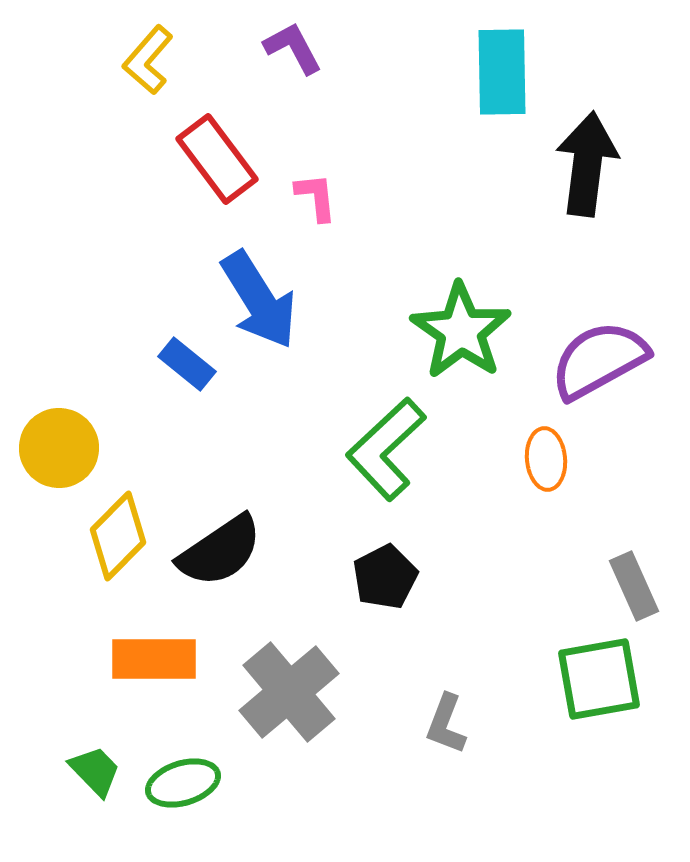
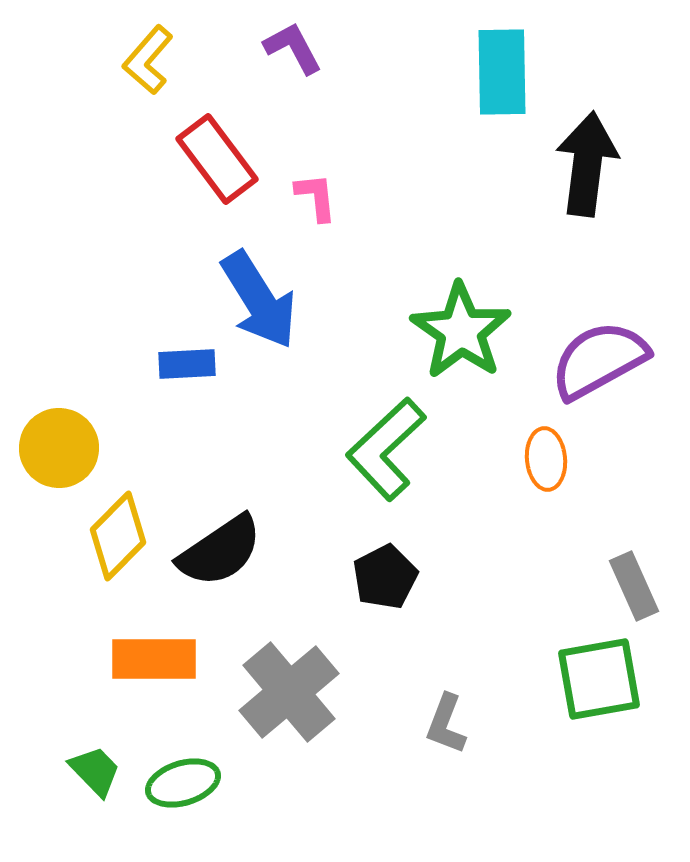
blue rectangle: rotated 42 degrees counterclockwise
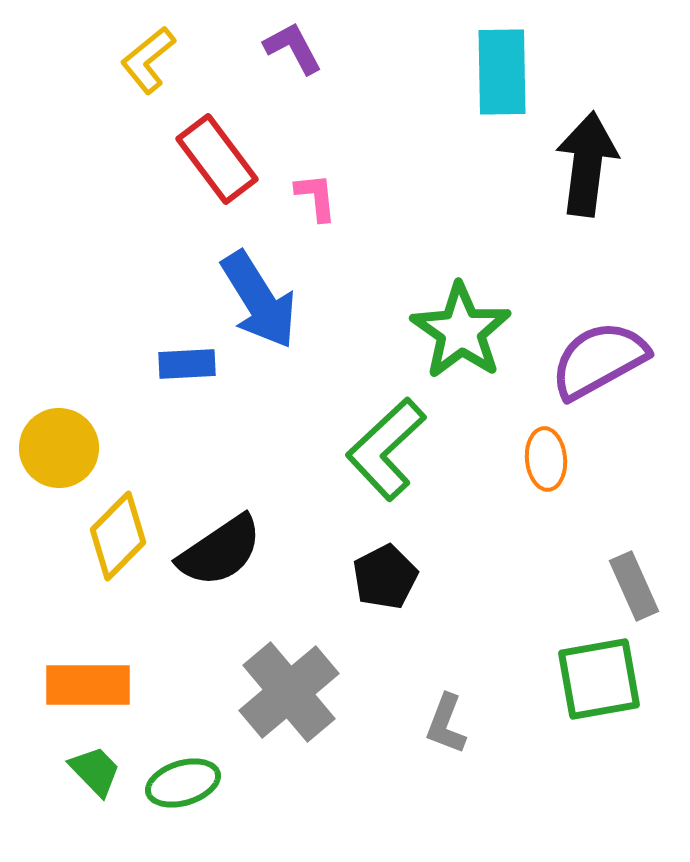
yellow L-shape: rotated 10 degrees clockwise
orange rectangle: moved 66 px left, 26 px down
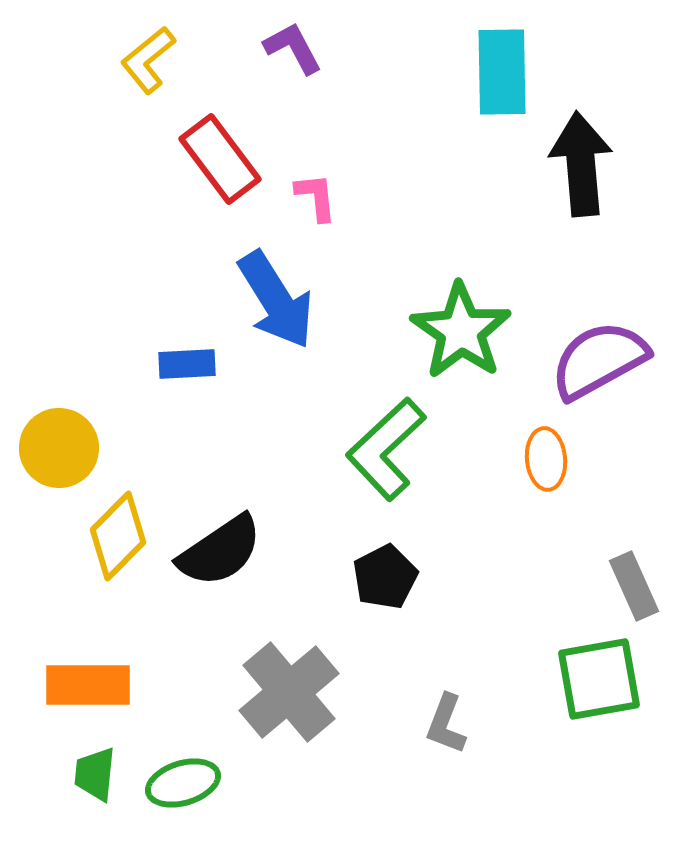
red rectangle: moved 3 px right
black arrow: moved 6 px left; rotated 12 degrees counterclockwise
blue arrow: moved 17 px right
green trapezoid: moved 3 px down; rotated 130 degrees counterclockwise
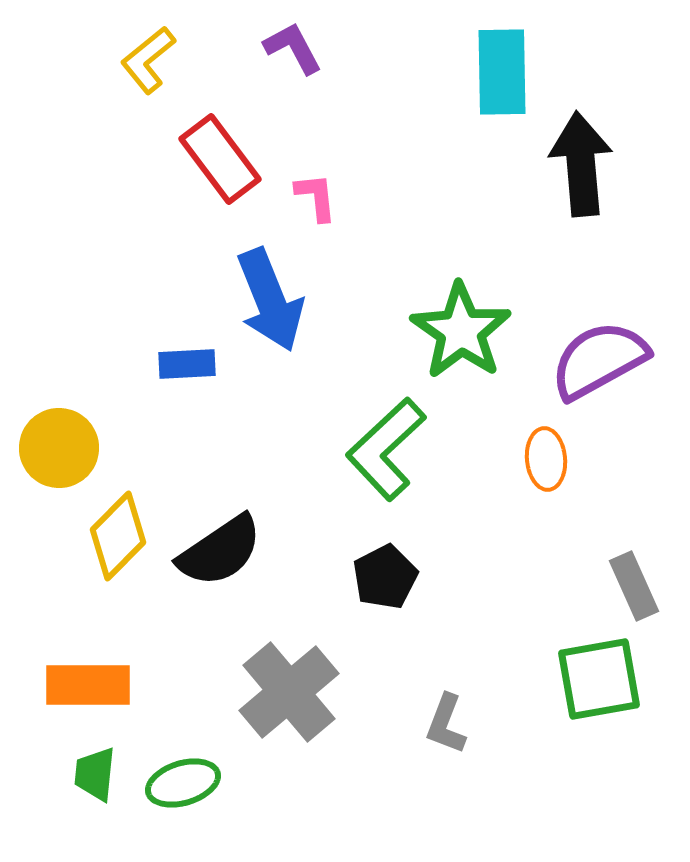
blue arrow: moved 6 px left; rotated 10 degrees clockwise
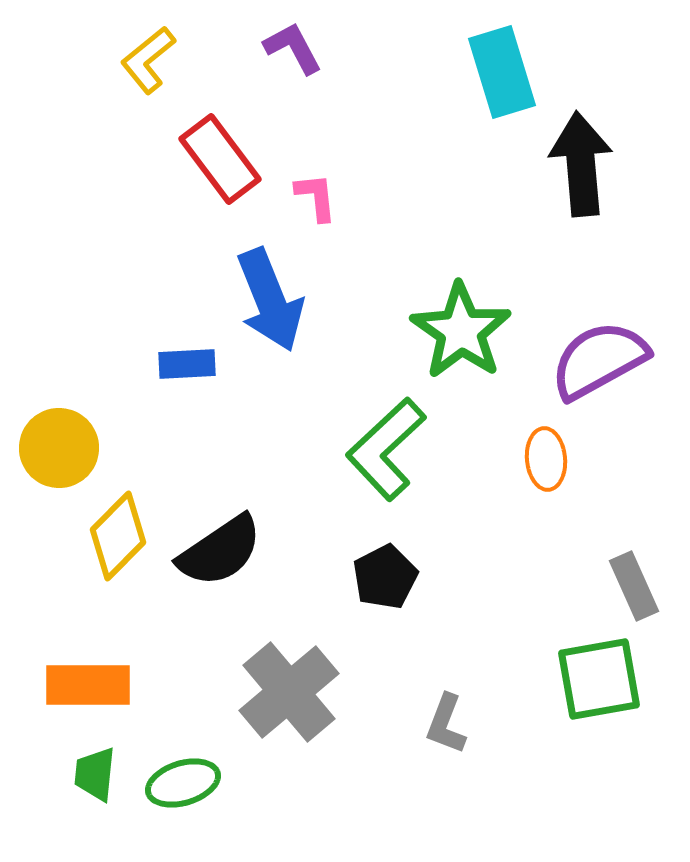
cyan rectangle: rotated 16 degrees counterclockwise
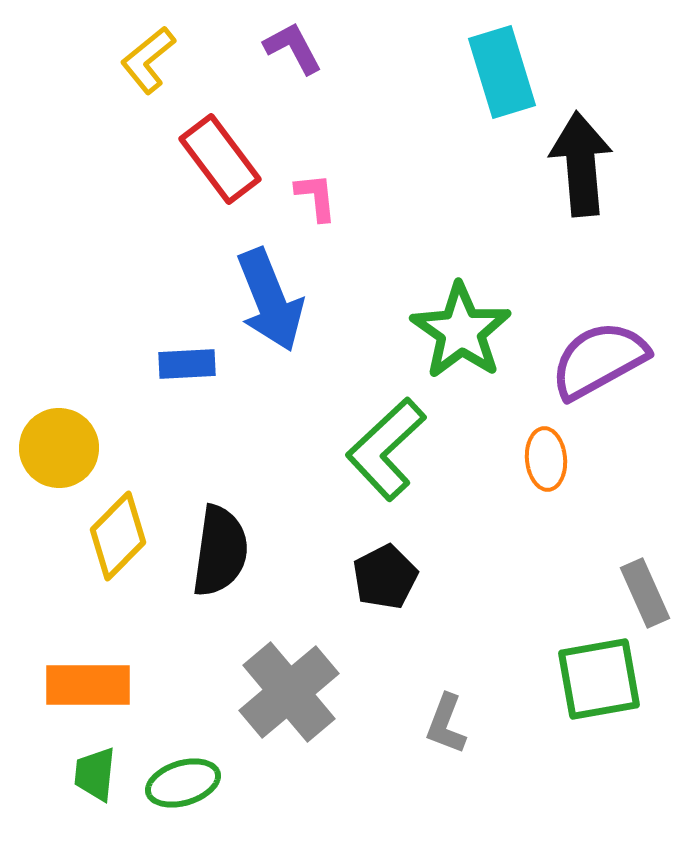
black semicircle: rotated 48 degrees counterclockwise
gray rectangle: moved 11 px right, 7 px down
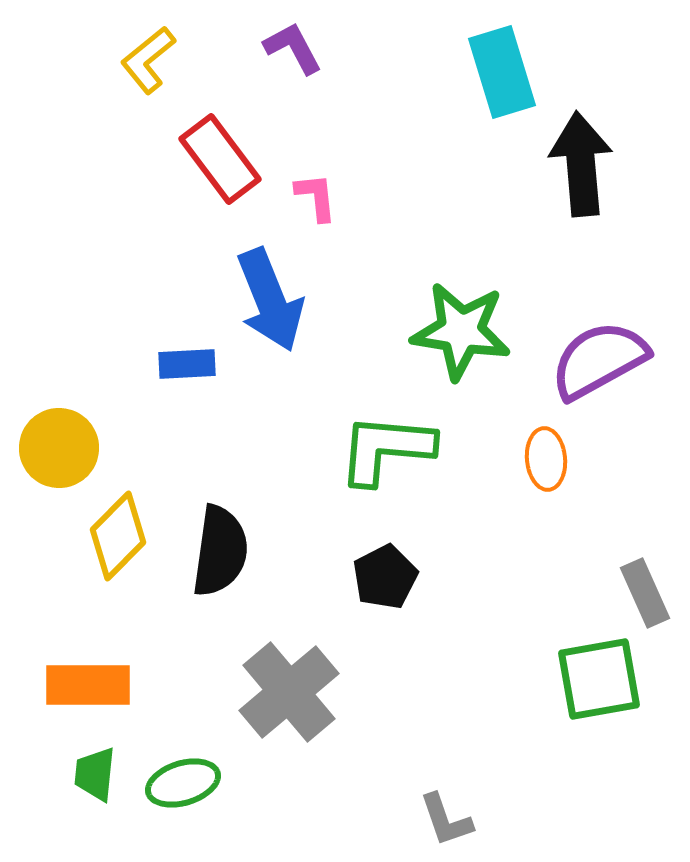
green star: rotated 26 degrees counterclockwise
green L-shape: rotated 48 degrees clockwise
gray L-shape: moved 96 px down; rotated 40 degrees counterclockwise
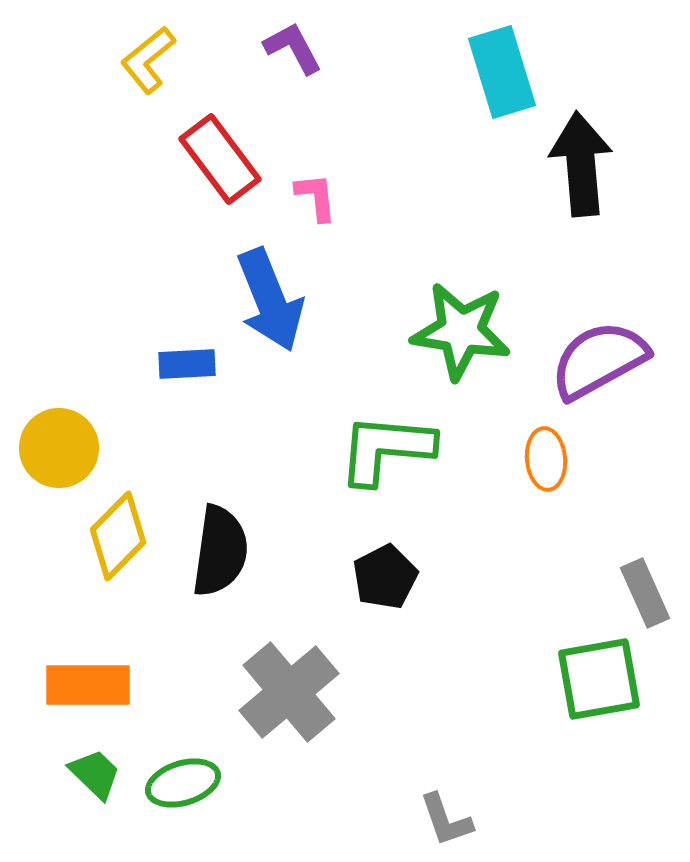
green trapezoid: rotated 128 degrees clockwise
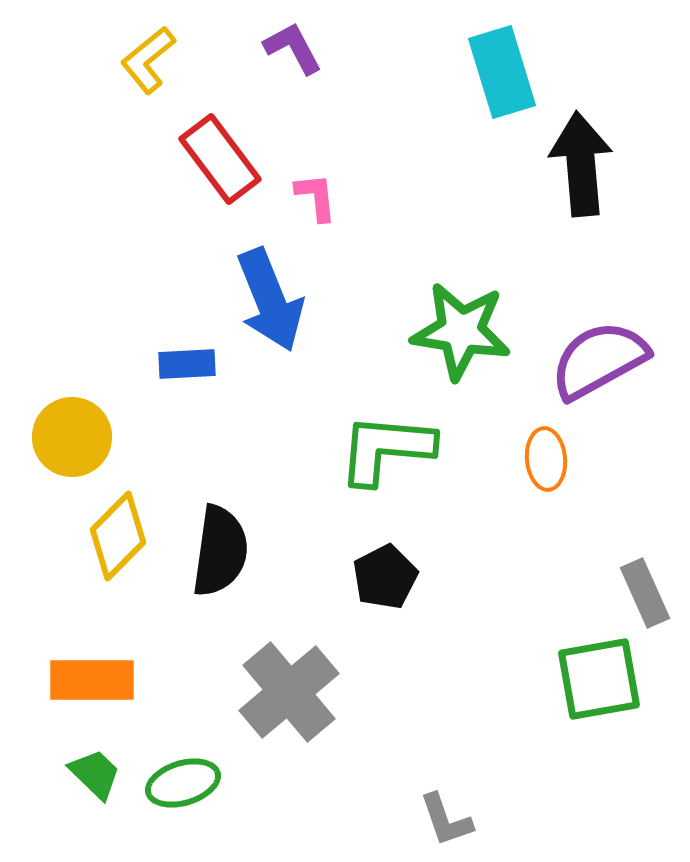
yellow circle: moved 13 px right, 11 px up
orange rectangle: moved 4 px right, 5 px up
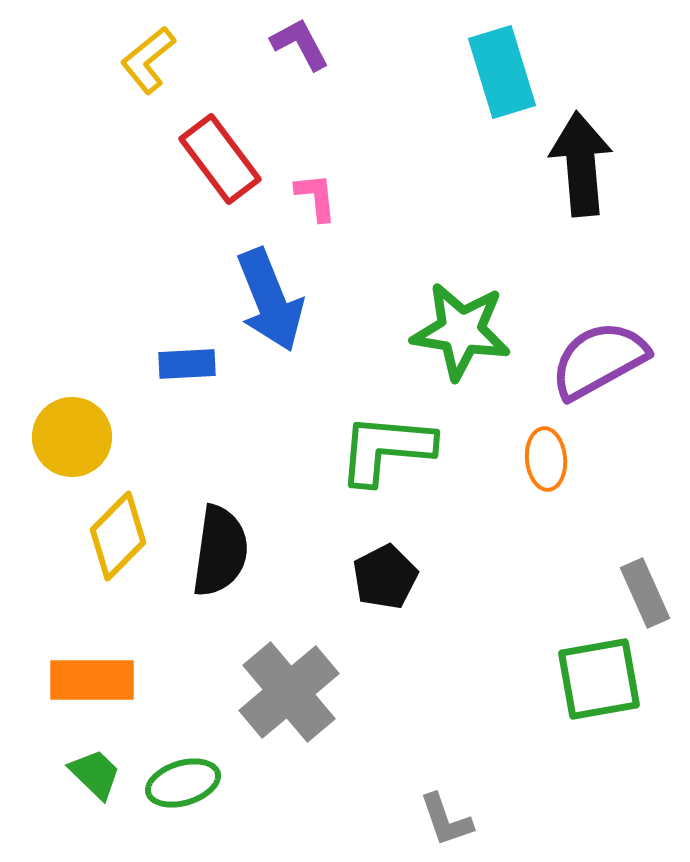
purple L-shape: moved 7 px right, 4 px up
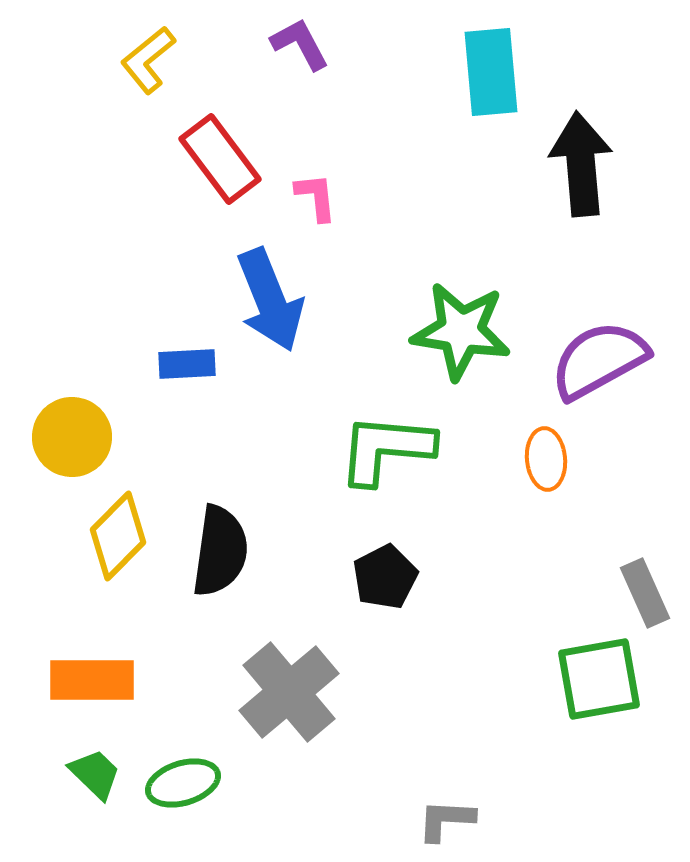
cyan rectangle: moved 11 px left; rotated 12 degrees clockwise
gray L-shape: rotated 112 degrees clockwise
